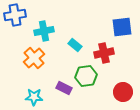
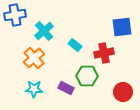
cyan cross: rotated 30 degrees counterclockwise
green hexagon: moved 1 px right; rotated 10 degrees clockwise
purple rectangle: moved 2 px right
cyan star: moved 8 px up
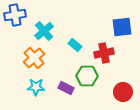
cyan star: moved 2 px right, 2 px up
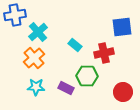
cyan cross: moved 6 px left, 1 px down
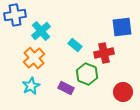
cyan cross: moved 3 px right, 1 px up
green hexagon: moved 2 px up; rotated 20 degrees clockwise
cyan star: moved 5 px left, 1 px up; rotated 30 degrees counterclockwise
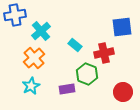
purple rectangle: moved 1 px right, 1 px down; rotated 35 degrees counterclockwise
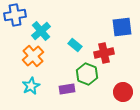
orange cross: moved 1 px left, 2 px up
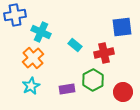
cyan cross: moved 1 px down; rotated 24 degrees counterclockwise
orange cross: moved 2 px down
green hexagon: moved 6 px right, 6 px down; rotated 10 degrees clockwise
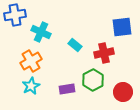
orange cross: moved 2 px left, 3 px down; rotated 10 degrees clockwise
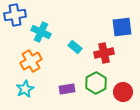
cyan rectangle: moved 2 px down
green hexagon: moved 3 px right, 3 px down
cyan star: moved 6 px left, 3 px down
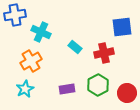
green hexagon: moved 2 px right, 2 px down
red circle: moved 4 px right, 1 px down
